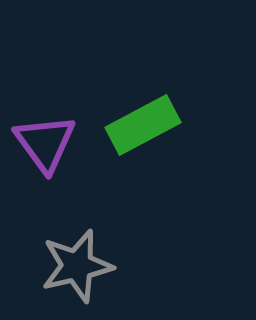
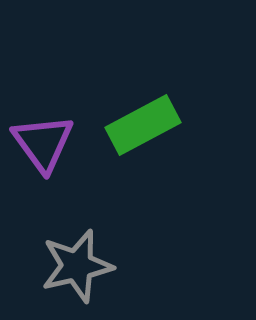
purple triangle: moved 2 px left
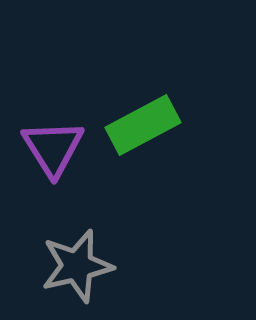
purple triangle: moved 10 px right, 5 px down; rotated 4 degrees clockwise
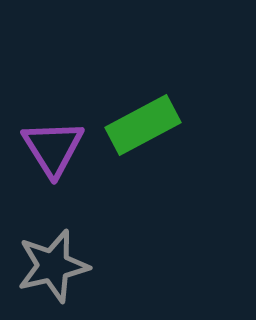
gray star: moved 24 px left
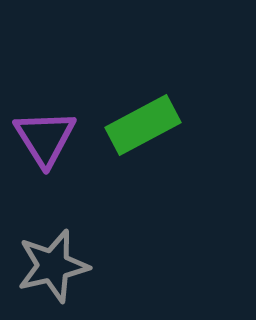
purple triangle: moved 8 px left, 10 px up
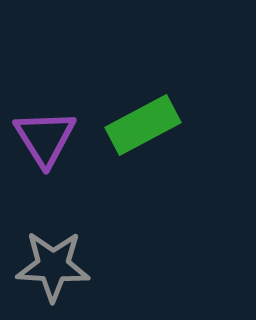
gray star: rotated 16 degrees clockwise
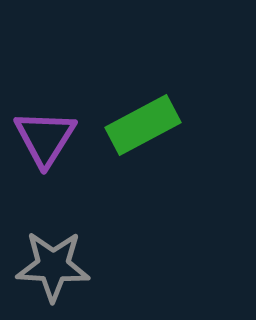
purple triangle: rotated 4 degrees clockwise
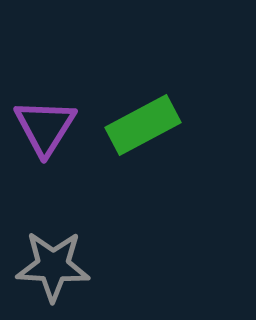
purple triangle: moved 11 px up
